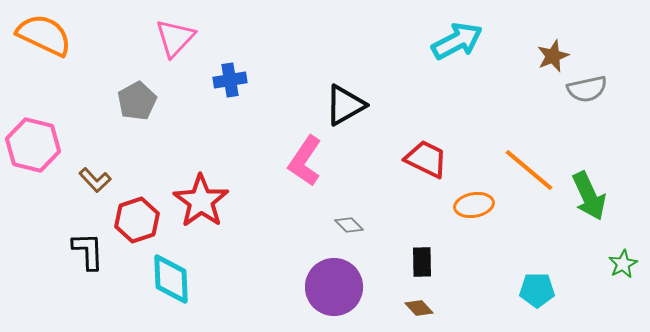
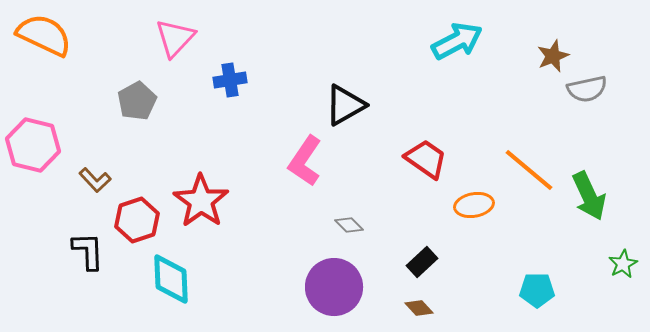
red trapezoid: rotated 9 degrees clockwise
black rectangle: rotated 48 degrees clockwise
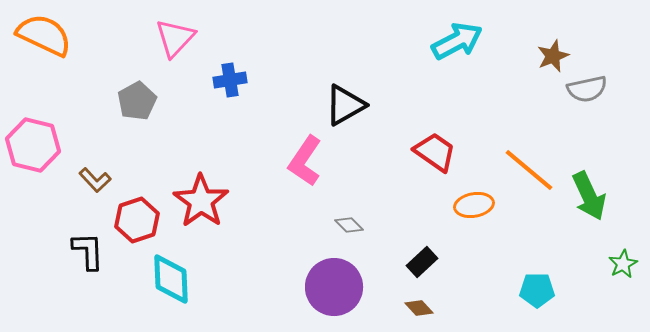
red trapezoid: moved 9 px right, 7 px up
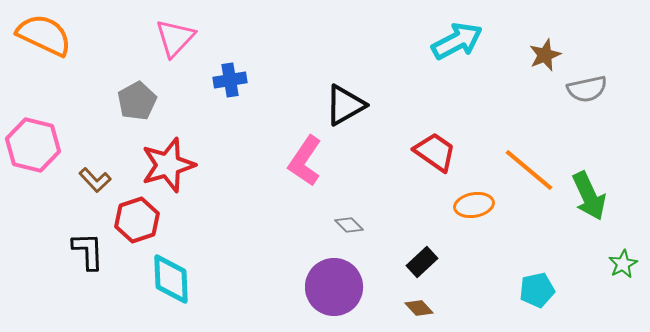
brown star: moved 8 px left, 1 px up
red star: moved 33 px left, 36 px up; rotated 20 degrees clockwise
cyan pentagon: rotated 12 degrees counterclockwise
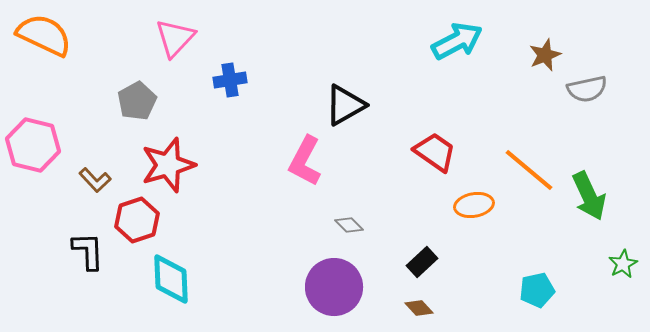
pink L-shape: rotated 6 degrees counterclockwise
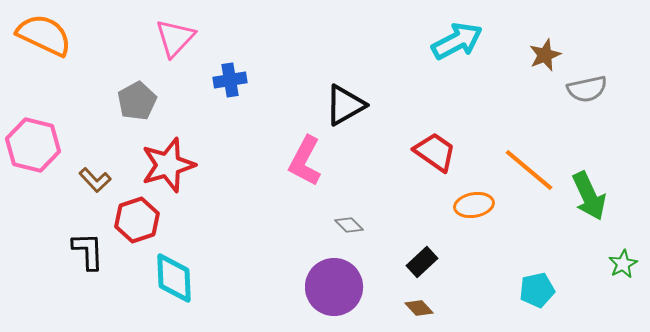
cyan diamond: moved 3 px right, 1 px up
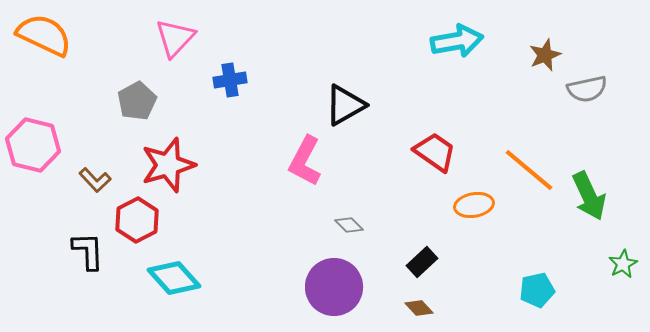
cyan arrow: rotated 18 degrees clockwise
red hexagon: rotated 9 degrees counterclockwise
cyan diamond: rotated 40 degrees counterclockwise
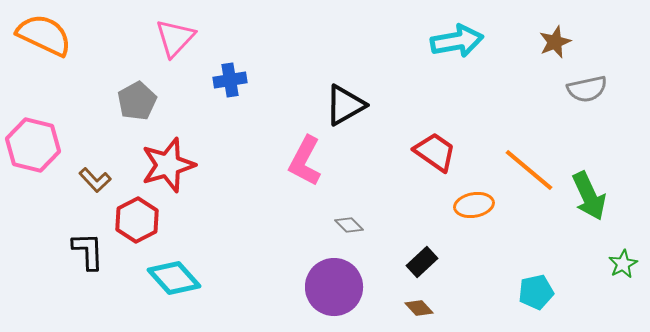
brown star: moved 10 px right, 13 px up
cyan pentagon: moved 1 px left, 2 px down
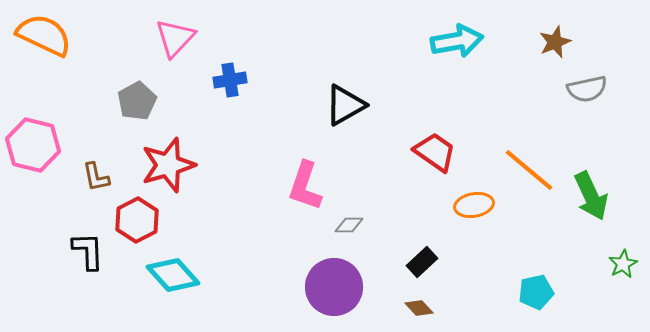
pink L-shape: moved 25 px down; rotated 9 degrees counterclockwise
brown L-shape: moved 1 px right, 3 px up; rotated 32 degrees clockwise
green arrow: moved 2 px right
gray diamond: rotated 44 degrees counterclockwise
cyan diamond: moved 1 px left, 3 px up
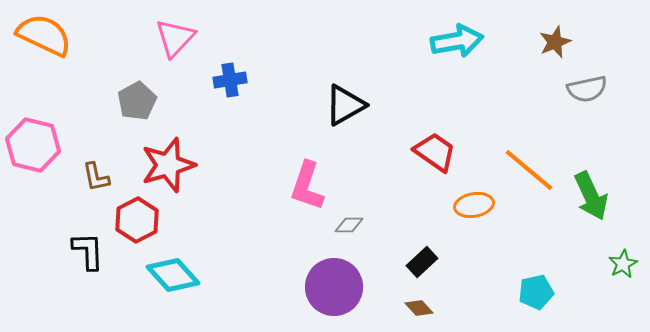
pink L-shape: moved 2 px right
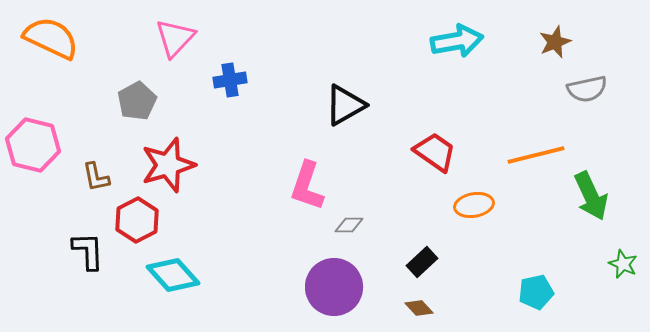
orange semicircle: moved 7 px right, 3 px down
orange line: moved 7 px right, 15 px up; rotated 54 degrees counterclockwise
green star: rotated 20 degrees counterclockwise
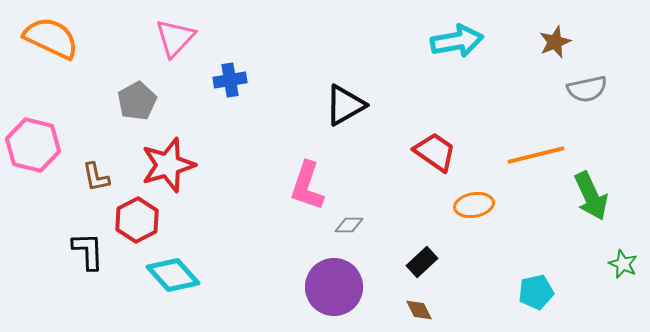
brown diamond: moved 2 px down; rotated 16 degrees clockwise
